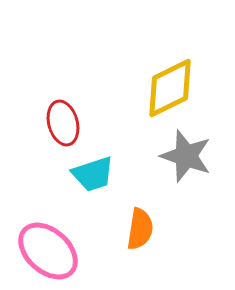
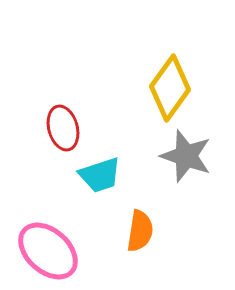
yellow diamond: rotated 28 degrees counterclockwise
red ellipse: moved 5 px down
cyan trapezoid: moved 7 px right, 1 px down
orange semicircle: moved 2 px down
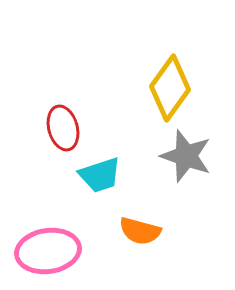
orange semicircle: rotated 96 degrees clockwise
pink ellipse: rotated 50 degrees counterclockwise
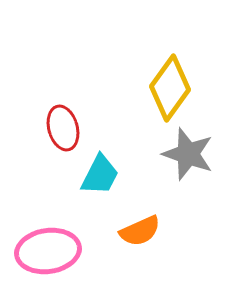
gray star: moved 2 px right, 2 px up
cyan trapezoid: rotated 45 degrees counterclockwise
orange semicircle: rotated 39 degrees counterclockwise
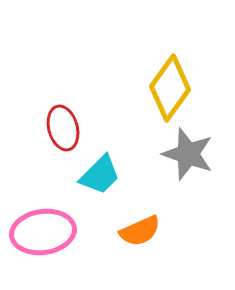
cyan trapezoid: rotated 18 degrees clockwise
pink ellipse: moved 5 px left, 19 px up
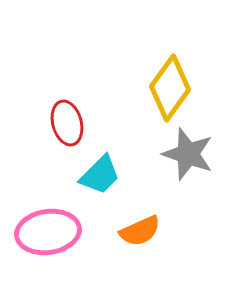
red ellipse: moved 4 px right, 5 px up
pink ellipse: moved 5 px right
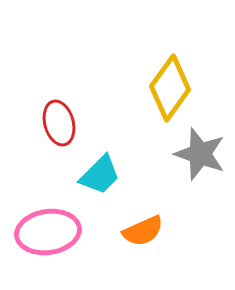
red ellipse: moved 8 px left
gray star: moved 12 px right
orange semicircle: moved 3 px right
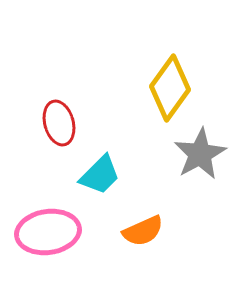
gray star: rotated 24 degrees clockwise
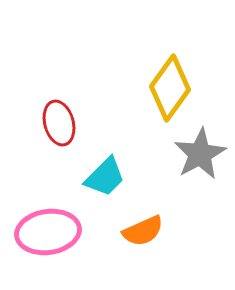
cyan trapezoid: moved 5 px right, 2 px down
